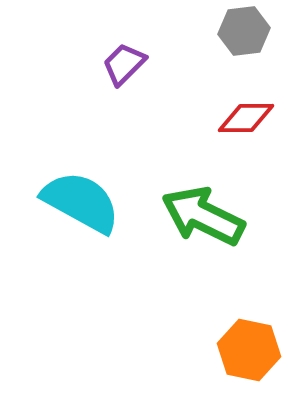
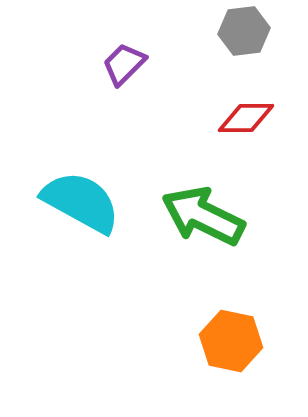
orange hexagon: moved 18 px left, 9 px up
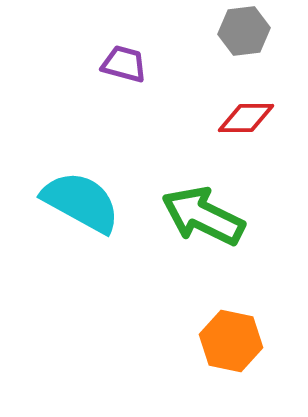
purple trapezoid: rotated 60 degrees clockwise
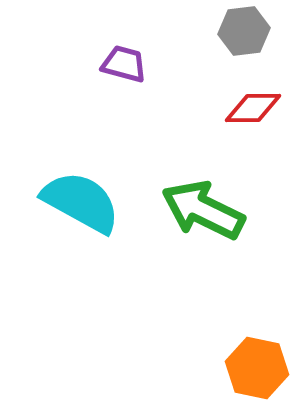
red diamond: moved 7 px right, 10 px up
green arrow: moved 6 px up
orange hexagon: moved 26 px right, 27 px down
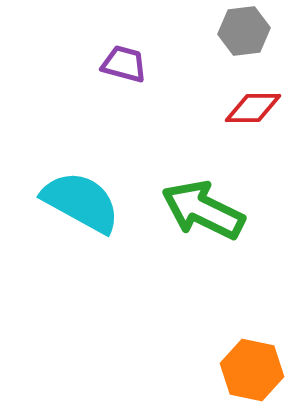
orange hexagon: moved 5 px left, 2 px down
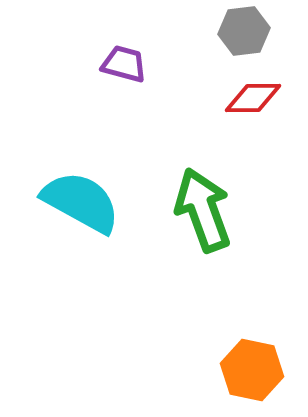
red diamond: moved 10 px up
green arrow: rotated 44 degrees clockwise
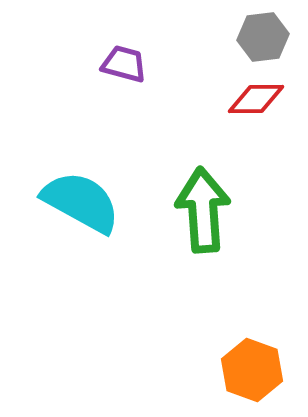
gray hexagon: moved 19 px right, 6 px down
red diamond: moved 3 px right, 1 px down
green arrow: rotated 16 degrees clockwise
orange hexagon: rotated 8 degrees clockwise
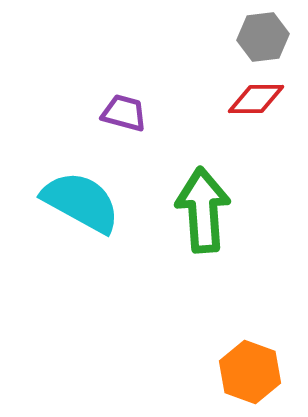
purple trapezoid: moved 49 px down
orange hexagon: moved 2 px left, 2 px down
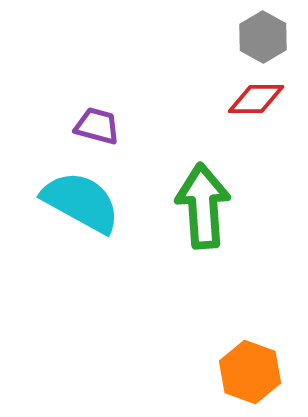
gray hexagon: rotated 24 degrees counterclockwise
purple trapezoid: moved 27 px left, 13 px down
green arrow: moved 4 px up
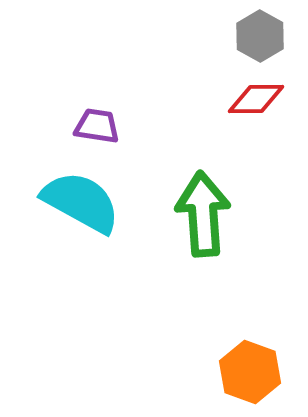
gray hexagon: moved 3 px left, 1 px up
purple trapezoid: rotated 6 degrees counterclockwise
green arrow: moved 8 px down
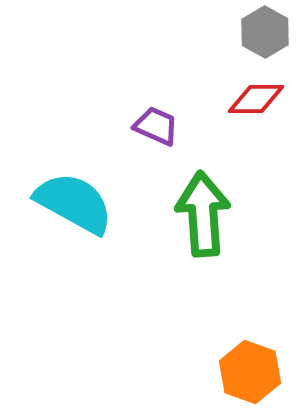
gray hexagon: moved 5 px right, 4 px up
purple trapezoid: moved 59 px right; rotated 15 degrees clockwise
cyan semicircle: moved 7 px left, 1 px down
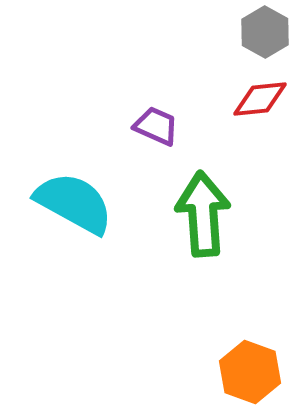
red diamond: moved 4 px right; rotated 6 degrees counterclockwise
